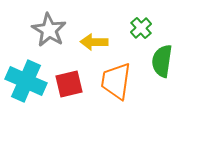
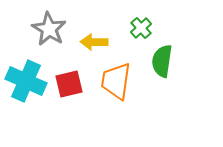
gray star: moved 1 px up
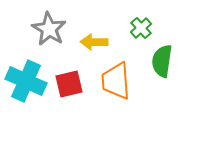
orange trapezoid: rotated 12 degrees counterclockwise
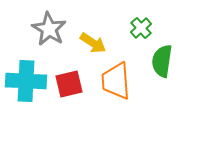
yellow arrow: moved 1 px left, 1 px down; rotated 148 degrees counterclockwise
cyan cross: rotated 21 degrees counterclockwise
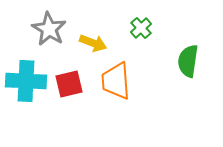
yellow arrow: rotated 12 degrees counterclockwise
green semicircle: moved 26 px right
